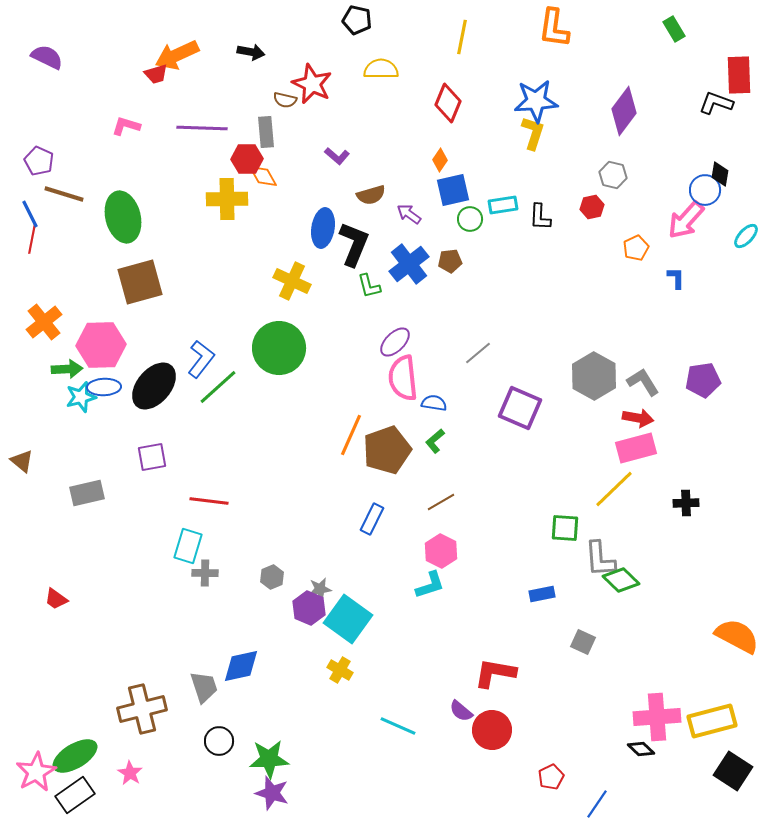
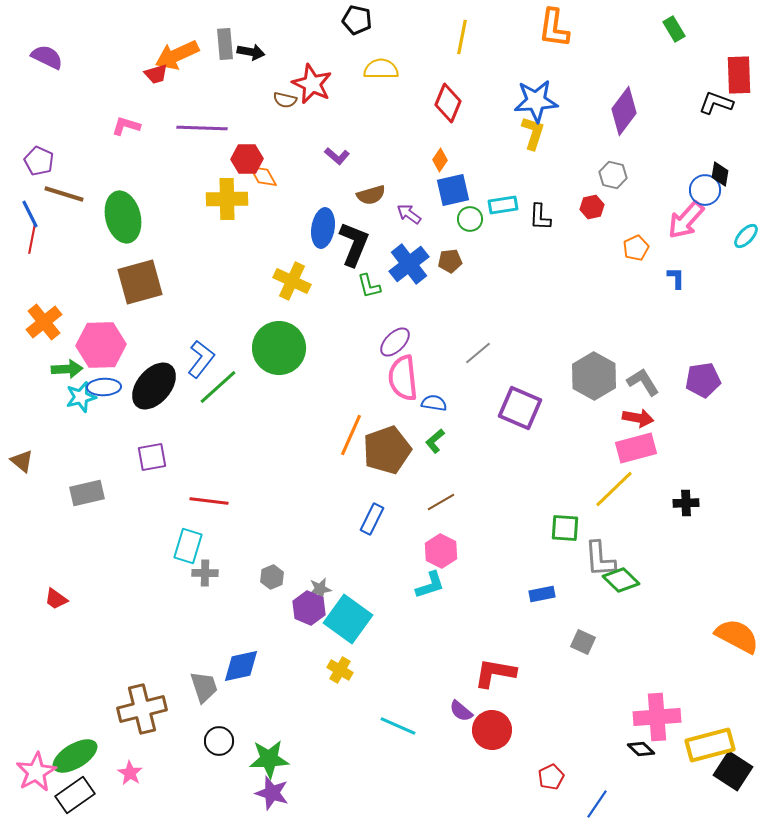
gray rectangle at (266, 132): moved 41 px left, 88 px up
yellow rectangle at (712, 721): moved 2 px left, 24 px down
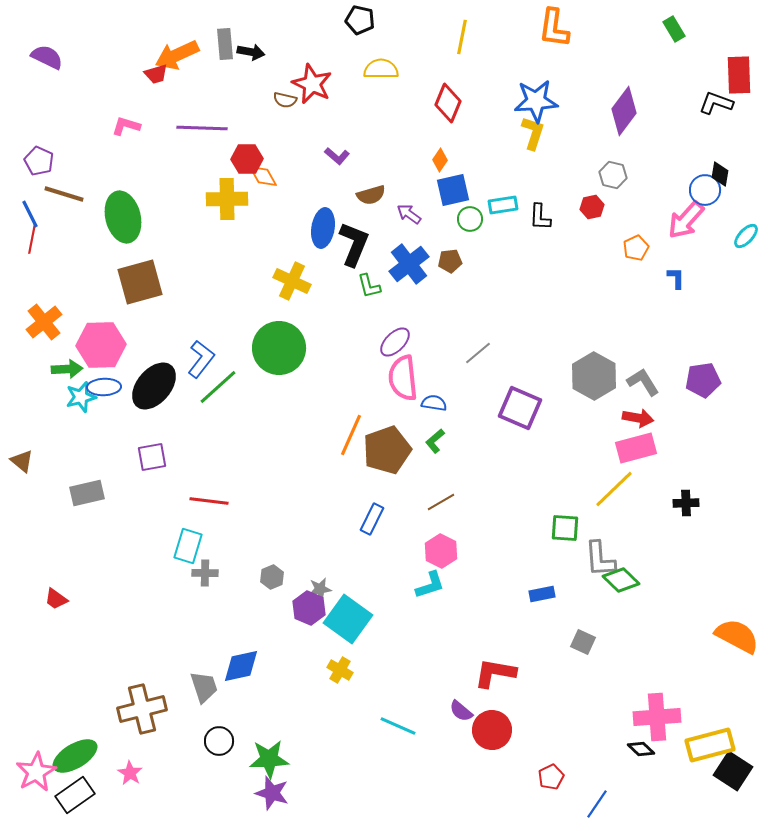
black pentagon at (357, 20): moved 3 px right
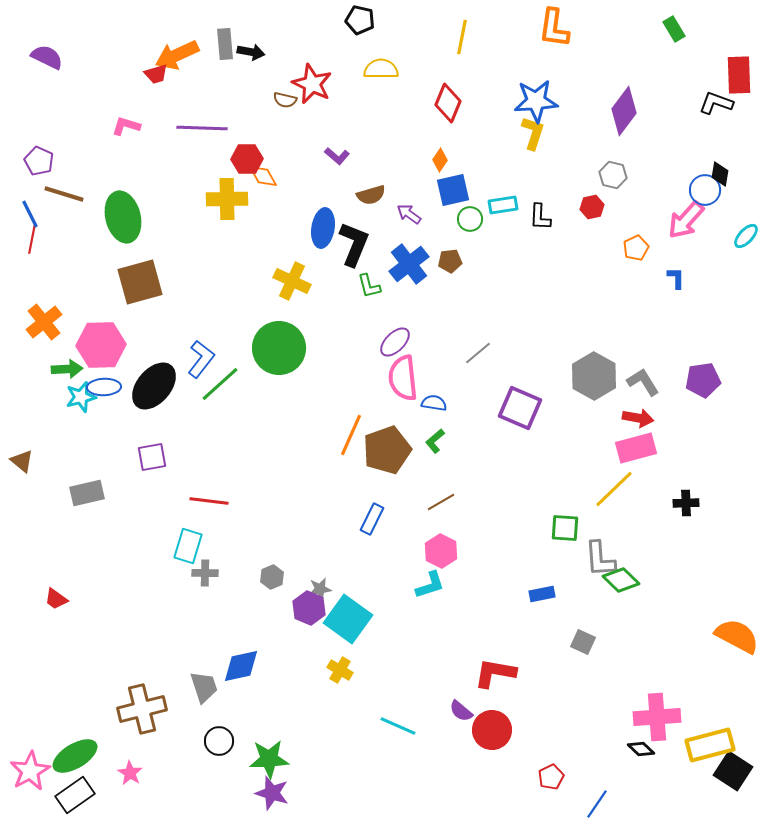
green line at (218, 387): moved 2 px right, 3 px up
pink star at (36, 772): moved 6 px left, 1 px up
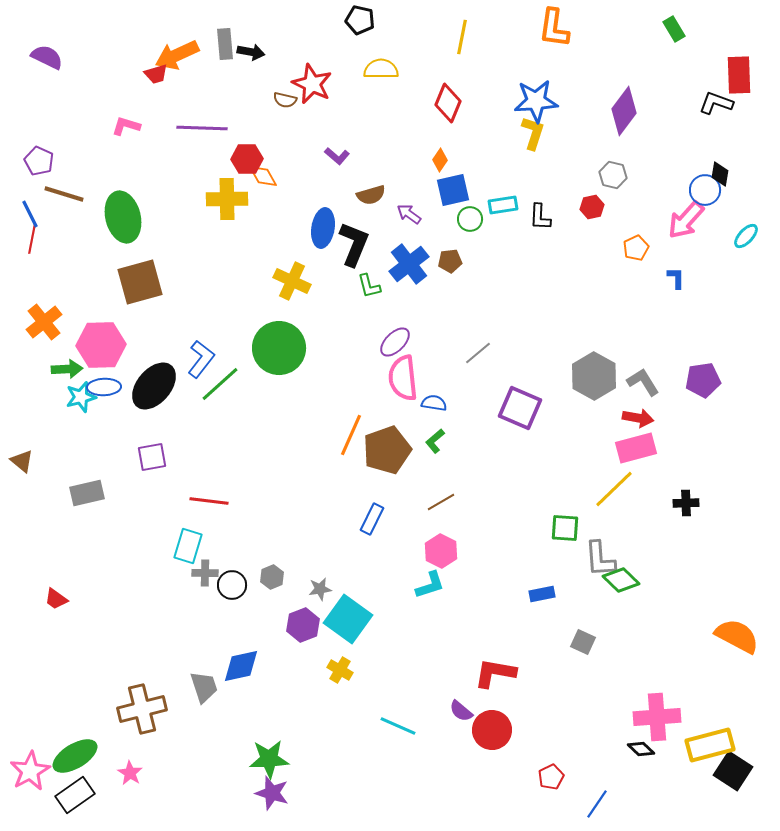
purple hexagon at (309, 608): moved 6 px left, 17 px down; rotated 16 degrees clockwise
black circle at (219, 741): moved 13 px right, 156 px up
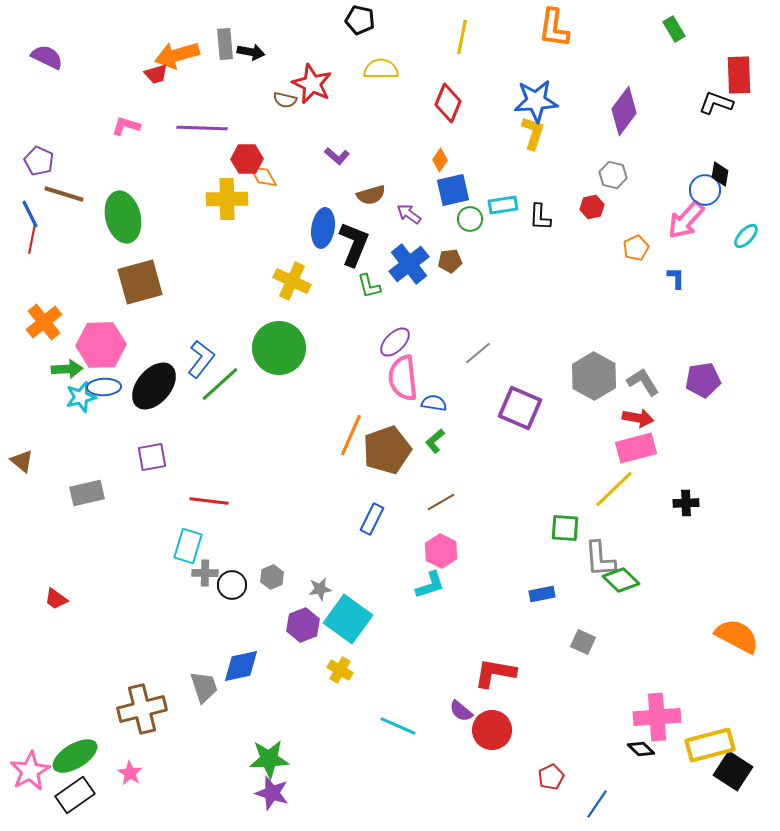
orange arrow at (177, 55): rotated 9 degrees clockwise
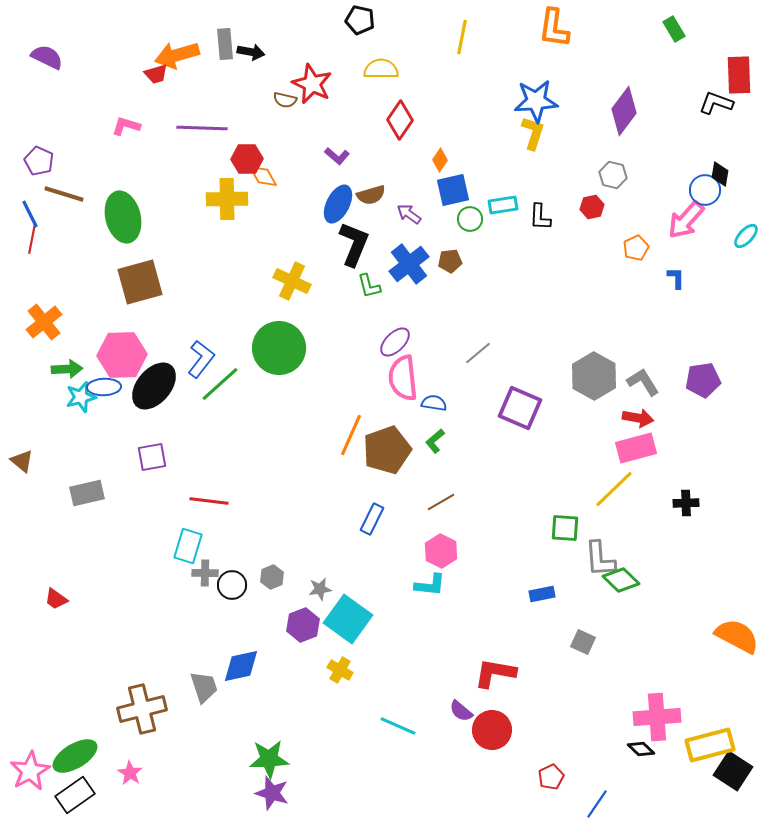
red diamond at (448, 103): moved 48 px left, 17 px down; rotated 12 degrees clockwise
blue ellipse at (323, 228): moved 15 px right, 24 px up; rotated 18 degrees clockwise
pink hexagon at (101, 345): moved 21 px right, 10 px down
cyan L-shape at (430, 585): rotated 24 degrees clockwise
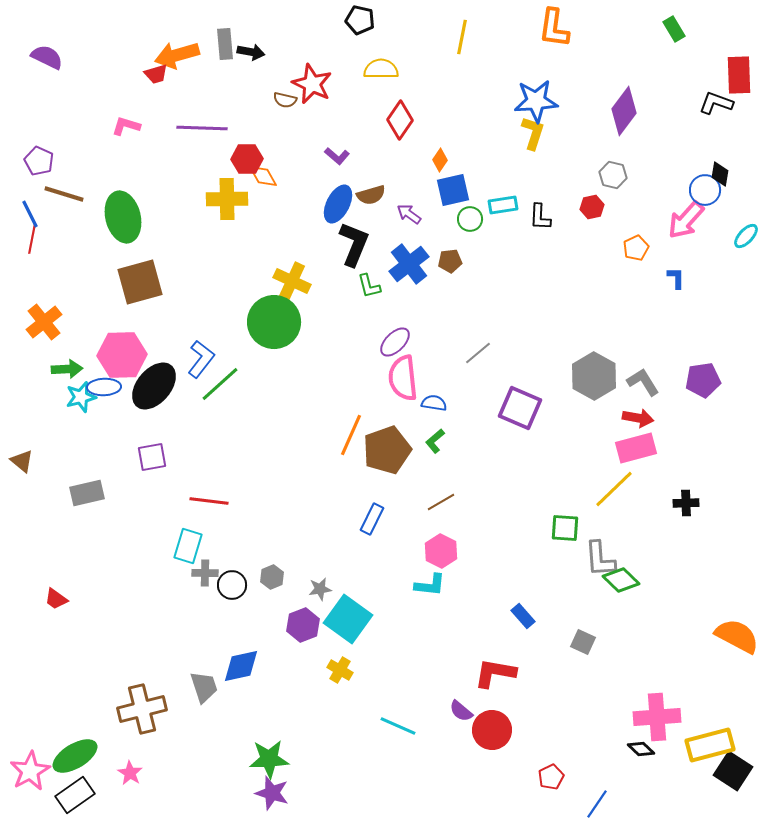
green circle at (279, 348): moved 5 px left, 26 px up
blue rectangle at (542, 594): moved 19 px left, 22 px down; rotated 60 degrees clockwise
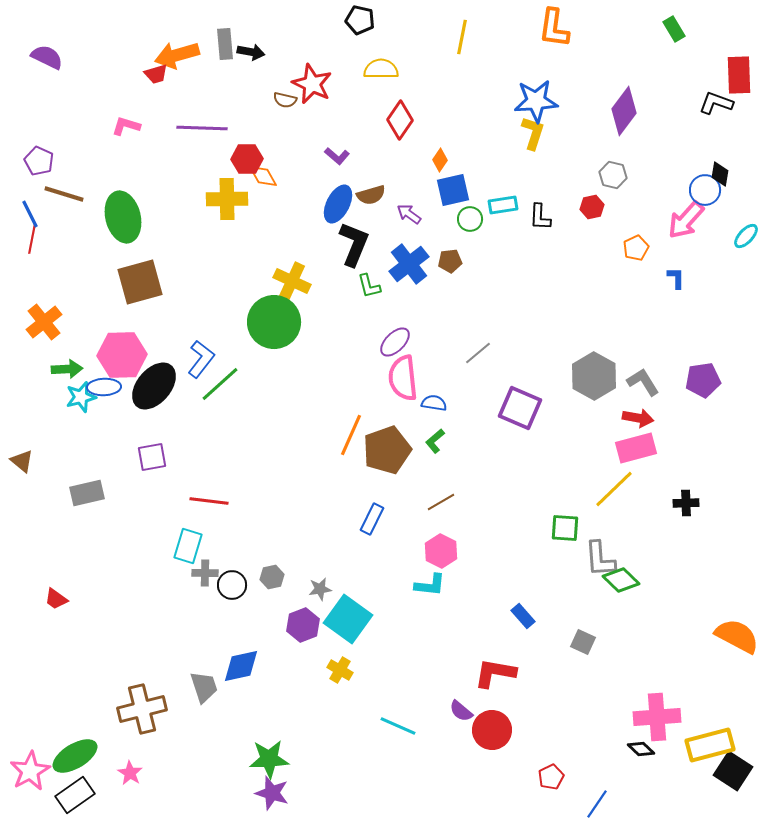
gray hexagon at (272, 577): rotated 10 degrees clockwise
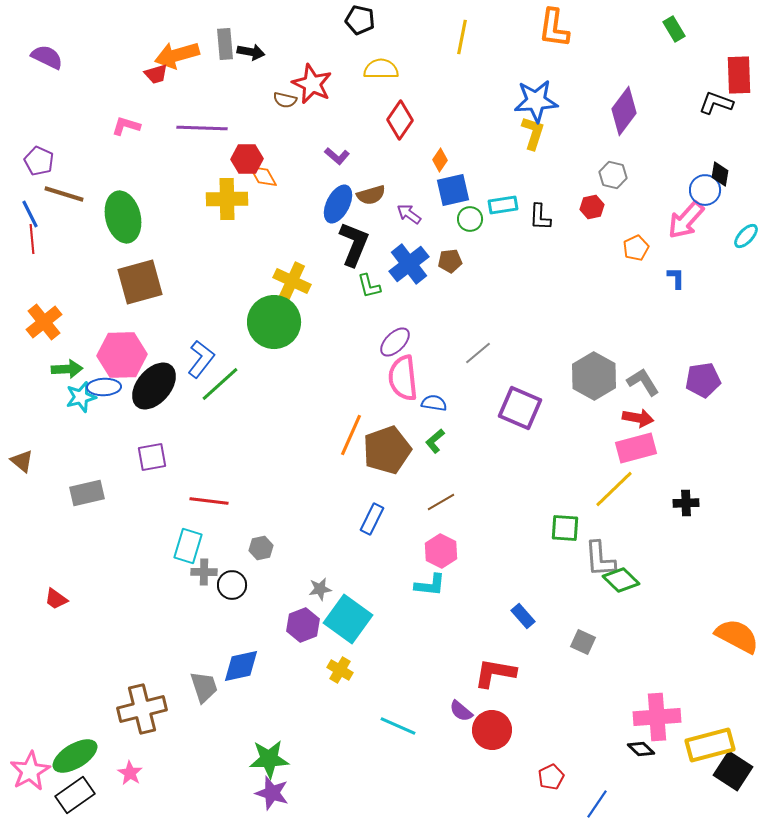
red line at (32, 239): rotated 16 degrees counterclockwise
gray cross at (205, 573): moved 1 px left, 1 px up
gray hexagon at (272, 577): moved 11 px left, 29 px up
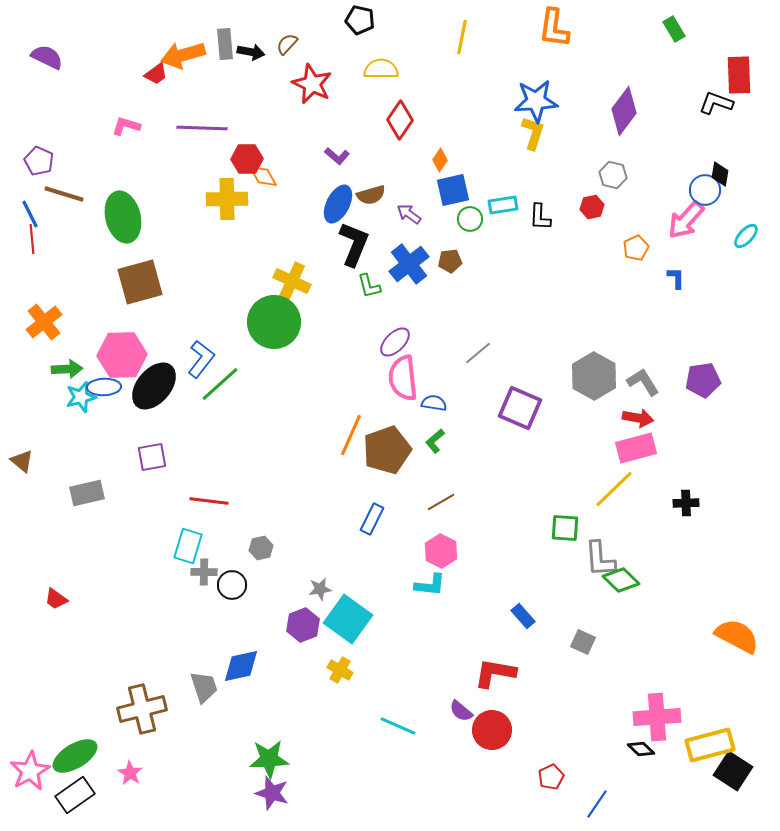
orange arrow at (177, 55): moved 6 px right
red trapezoid at (156, 74): rotated 20 degrees counterclockwise
brown semicircle at (285, 100): moved 2 px right, 56 px up; rotated 120 degrees clockwise
